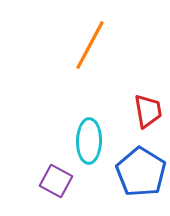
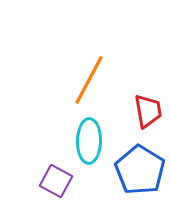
orange line: moved 1 px left, 35 px down
blue pentagon: moved 1 px left, 2 px up
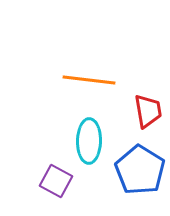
orange line: rotated 69 degrees clockwise
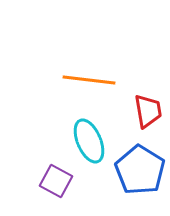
cyan ellipse: rotated 24 degrees counterclockwise
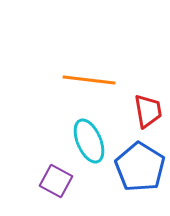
blue pentagon: moved 3 px up
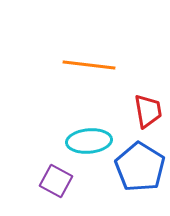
orange line: moved 15 px up
cyan ellipse: rotated 72 degrees counterclockwise
